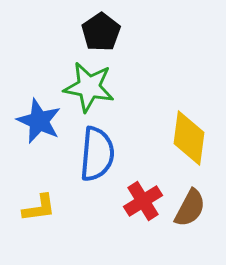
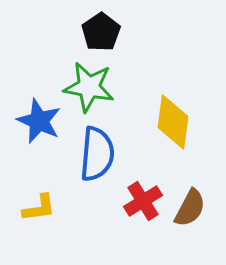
yellow diamond: moved 16 px left, 16 px up
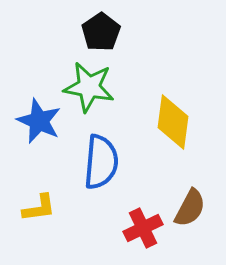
blue semicircle: moved 4 px right, 8 px down
red cross: moved 27 px down; rotated 6 degrees clockwise
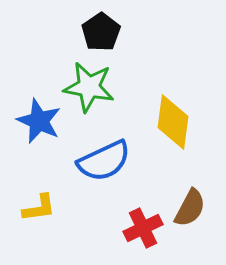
blue semicircle: moved 3 px right, 1 px up; rotated 60 degrees clockwise
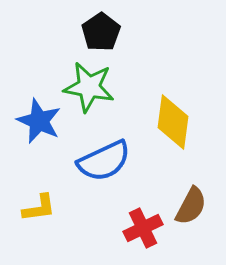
brown semicircle: moved 1 px right, 2 px up
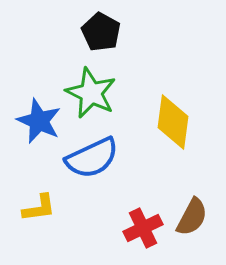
black pentagon: rotated 9 degrees counterclockwise
green star: moved 2 px right, 6 px down; rotated 15 degrees clockwise
blue semicircle: moved 12 px left, 3 px up
brown semicircle: moved 1 px right, 11 px down
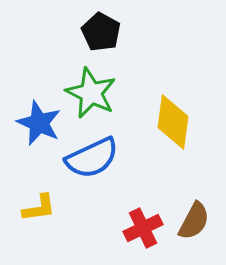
blue star: moved 2 px down
brown semicircle: moved 2 px right, 4 px down
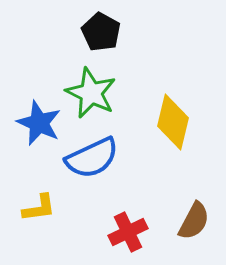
yellow diamond: rotated 6 degrees clockwise
red cross: moved 15 px left, 4 px down
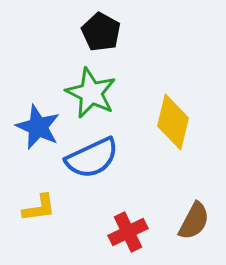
blue star: moved 1 px left, 4 px down
